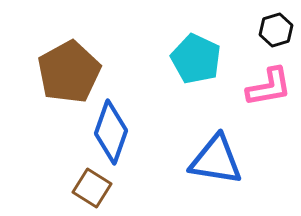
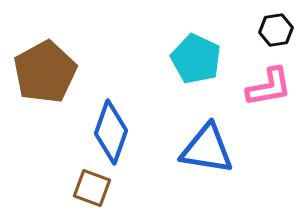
black hexagon: rotated 8 degrees clockwise
brown pentagon: moved 24 px left
blue triangle: moved 9 px left, 11 px up
brown square: rotated 12 degrees counterclockwise
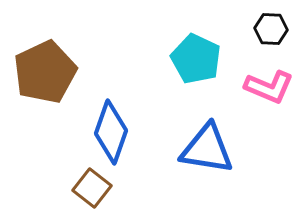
black hexagon: moved 5 px left, 1 px up; rotated 12 degrees clockwise
brown pentagon: rotated 4 degrees clockwise
pink L-shape: rotated 33 degrees clockwise
brown square: rotated 18 degrees clockwise
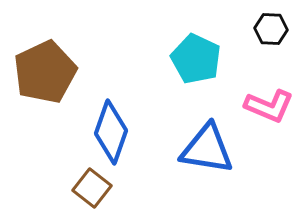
pink L-shape: moved 19 px down
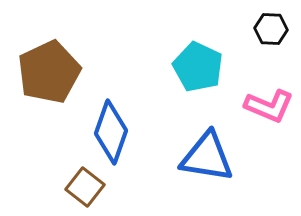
cyan pentagon: moved 2 px right, 8 px down
brown pentagon: moved 4 px right
blue triangle: moved 8 px down
brown square: moved 7 px left, 1 px up
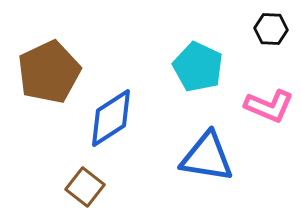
blue diamond: moved 14 px up; rotated 38 degrees clockwise
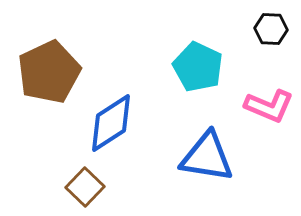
blue diamond: moved 5 px down
brown square: rotated 6 degrees clockwise
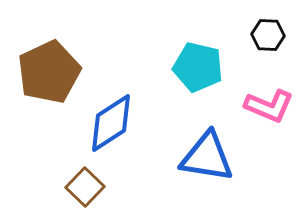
black hexagon: moved 3 px left, 6 px down
cyan pentagon: rotated 12 degrees counterclockwise
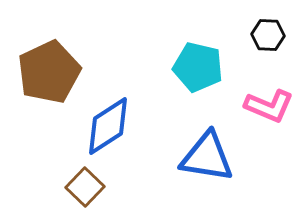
blue diamond: moved 3 px left, 3 px down
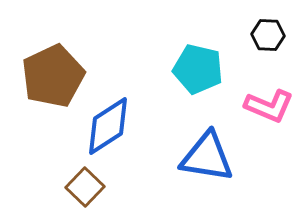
cyan pentagon: moved 2 px down
brown pentagon: moved 4 px right, 4 px down
